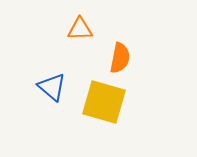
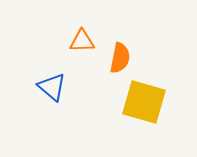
orange triangle: moved 2 px right, 12 px down
yellow square: moved 40 px right
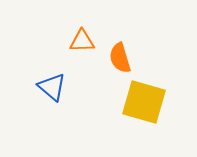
orange semicircle: rotated 152 degrees clockwise
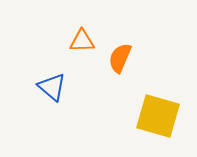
orange semicircle: rotated 40 degrees clockwise
yellow square: moved 14 px right, 14 px down
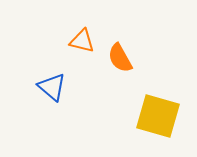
orange triangle: rotated 16 degrees clockwise
orange semicircle: rotated 52 degrees counterclockwise
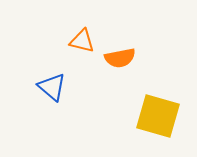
orange semicircle: rotated 72 degrees counterclockwise
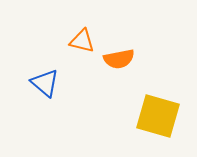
orange semicircle: moved 1 px left, 1 px down
blue triangle: moved 7 px left, 4 px up
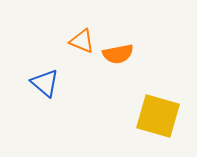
orange triangle: rotated 8 degrees clockwise
orange semicircle: moved 1 px left, 5 px up
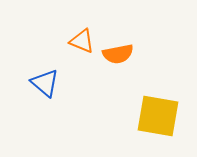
yellow square: rotated 6 degrees counterclockwise
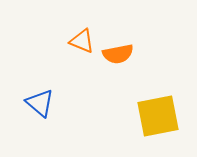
blue triangle: moved 5 px left, 20 px down
yellow square: rotated 21 degrees counterclockwise
